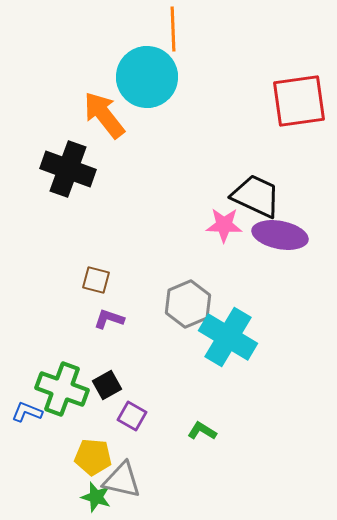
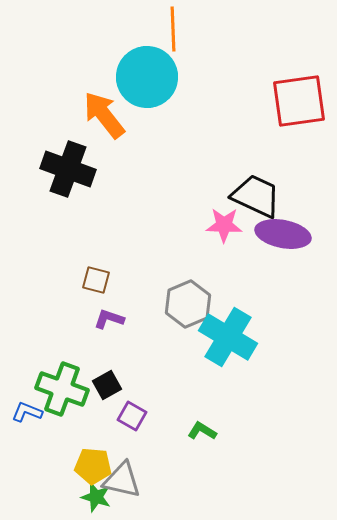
purple ellipse: moved 3 px right, 1 px up
yellow pentagon: moved 9 px down
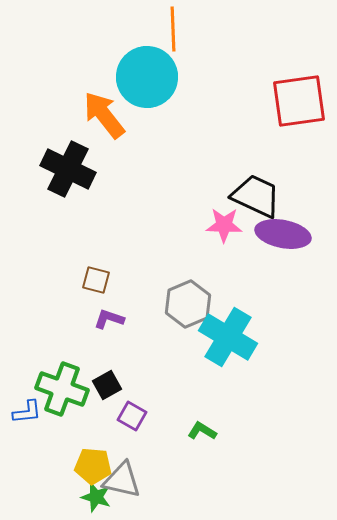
black cross: rotated 6 degrees clockwise
blue L-shape: rotated 152 degrees clockwise
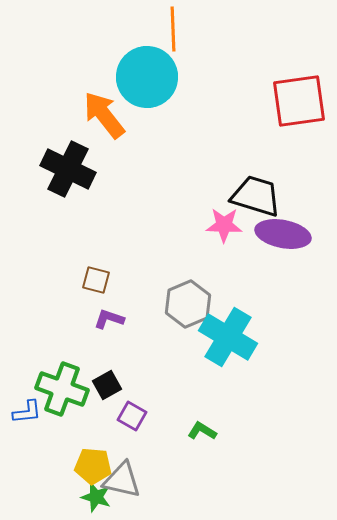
black trapezoid: rotated 8 degrees counterclockwise
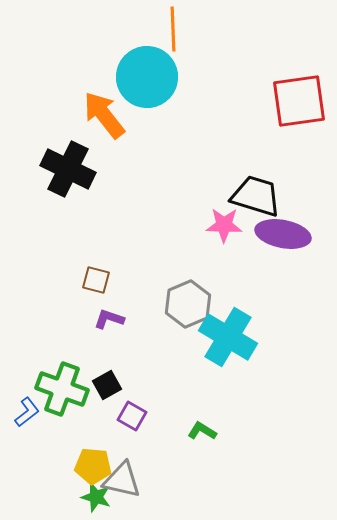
blue L-shape: rotated 32 degrees counterclockwise
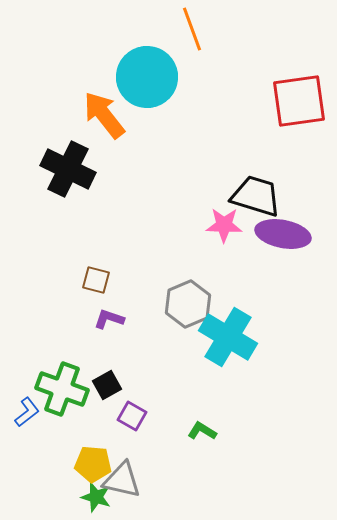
orange line: moved 19 px right; rotated 18 degrees counterclockwise
yellow pentagon: moved 2 px up
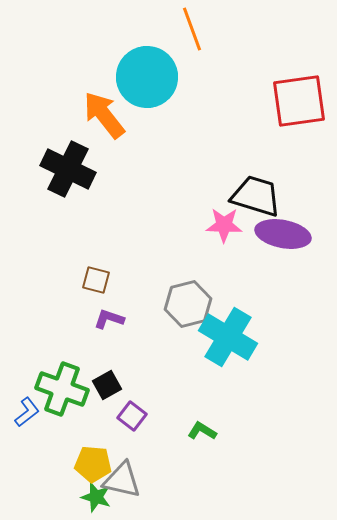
gray hexagon: rotated 9 degrees clockwise
purple square: rotated 8 degrees clockwise
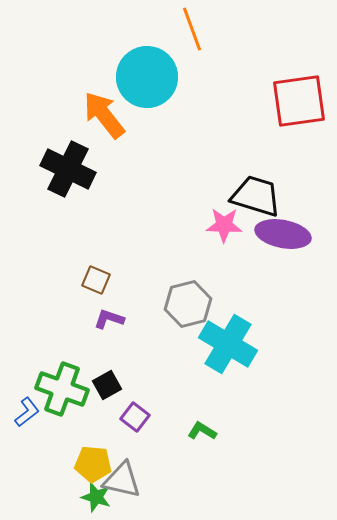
brown square: rotated 8 degrees clockwise
cyan cross: moved 7 px down
purple square: moved 3 px right, 1 px down
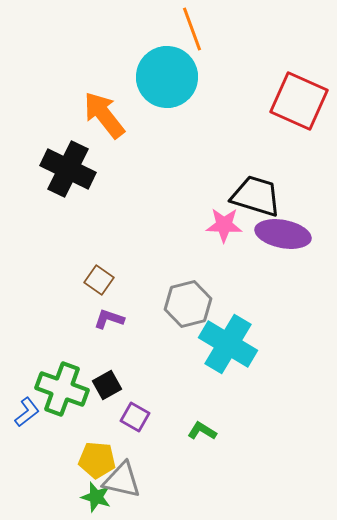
cyan circle: moved 20 px right
red square: rotated 32 degrees clockwise
brown square: moved 3 px right; rotated 12 degrees clockwise
purple square: rotated 8 degrees counterclockwise
yellow pentagon: moved 4 px right, 4 px up
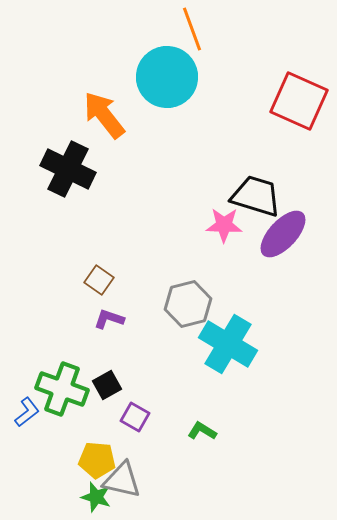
purple ellipse: rotated 58 degrees counterclockwise
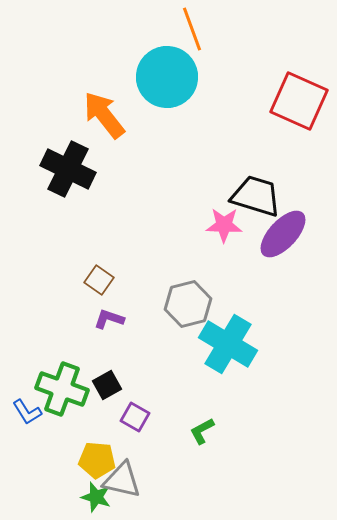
blue L-shape: rotated 96 degrees clockwise
green L-shape: rotated 60 degrees counterclockwise
